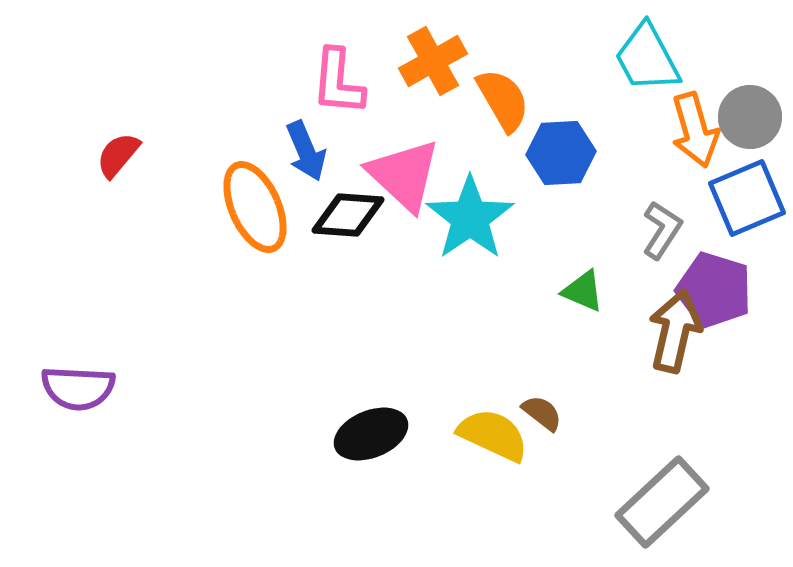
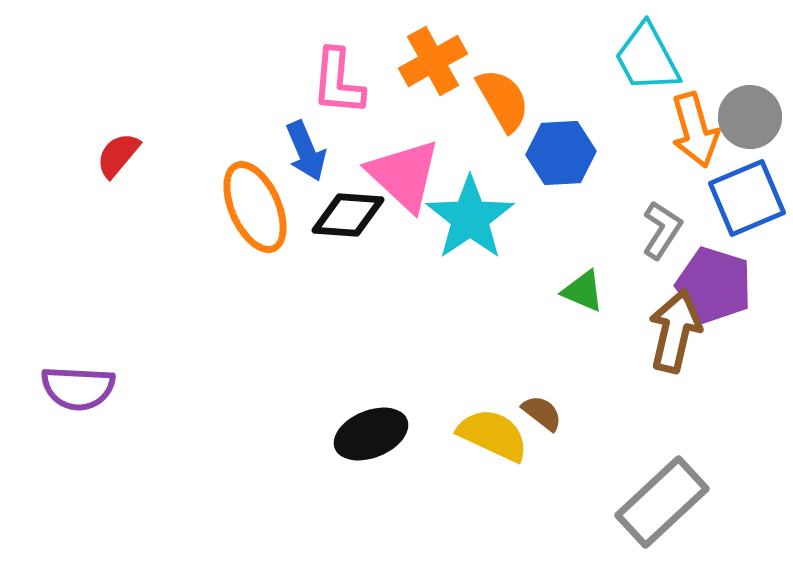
purple pentagon: moved 5 px up
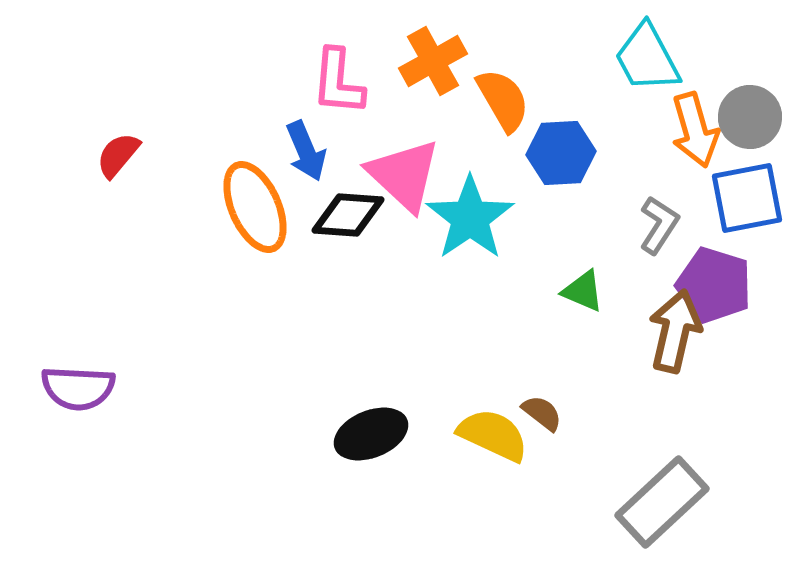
blue square: rotated 12 degrees clockwise
gray L-shape: moved 3 px left, 5 px up
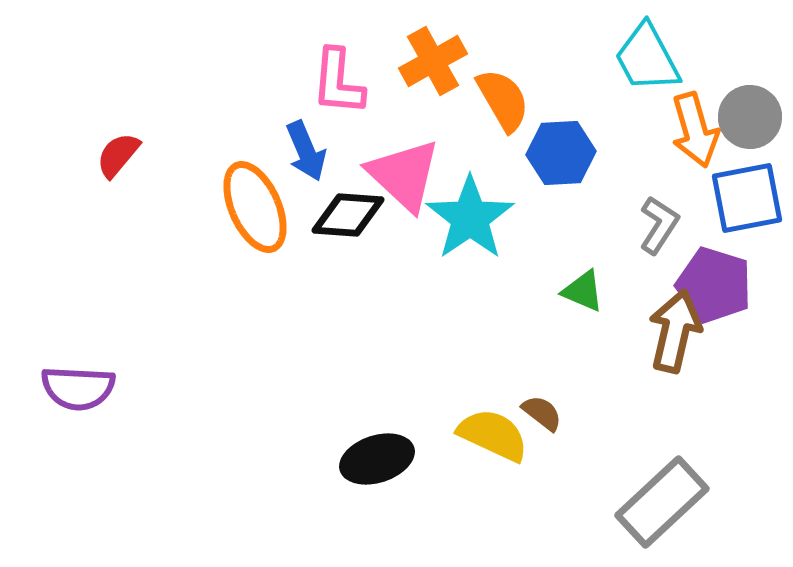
black ellipse: moved 6 px right, 25 px down; rotated 4 degrees clockwise
